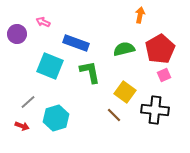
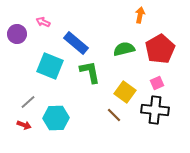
blue rectangle: rotated 20 degrees clockwise
pink square: moved 7 px left, 8 px down
cyan hexagon: rotated 15 degrees clockwise
red arrow: moved 2 px right, 1 px up
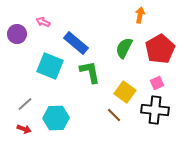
green semicircle: moved 1 px up; rotated 50 degrees counterclockwise
gray line: moved 3 px left, 2 px down
red arrow: moved 4 px down
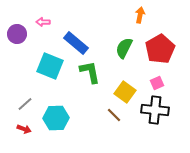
pink arrow: rotated 24 degrees counterclockwise
